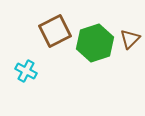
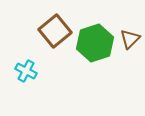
brown square: rotated 12 degrees counterclockwise
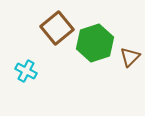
brown square: moved 2 px right, 3 px up
brown triangle: moved 18 px down
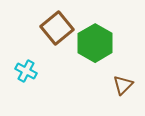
green hexagon: rotated 12 degrees counterclockwise
brown triangle: moved 7 px left, 28 px down
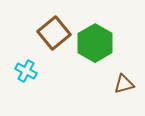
brown square: moved 3 px left, 5 px down
brown triangle: moved 1 px right, 1 px up; rotated 30 degrees clockwise
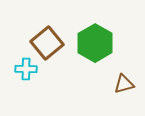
brown square: moved 7 px left, 10 px down
cyan cross: moved 2 px up; rotated 25 degrees counterclockwise
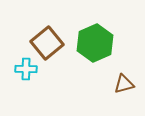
green hexagon: rotated 6 degrees clockwise
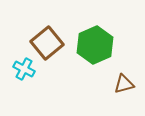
green hexagon: moved 2 px down
cyan cross: moved 2 px left; rotated 25 degrees clockwise
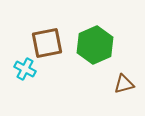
brown square: rotated 28 degrees clockwise
cyan cross: moved 1 px right
